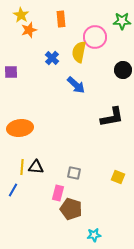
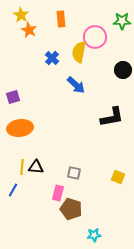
orange star: rotated 28 degrees counterclockwise
purple square: moved 2 px right, 25 px down; rotated 16 degrees counterclockwise
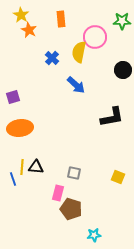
blue line: moved 11 px up; rotated 48 degrees counterclockwise
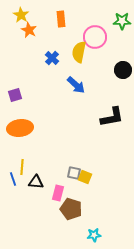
purple square: moved 2 px right, 2 px up
black triangle: moved 15 px down
yellow square: moved 33 px left
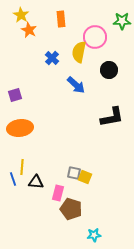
black circle: moved 14 px left
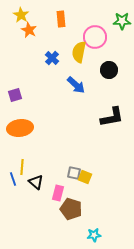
black triangle: rotated 35 degrees clockwise
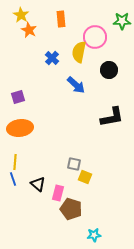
purple square: moved 3 px right, 2 px down
yellow line: moved 7 px left, 5 px up
gray square: moved 9 px up
black triangle: moved 2 px right, 2 px down
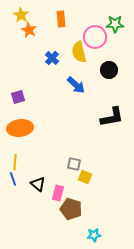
green star: moved 7 px left, 3 px down
yellow semicircle: rotated 25 degrees counterclockwise
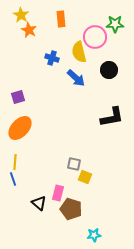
blue cross: rotated 24 degrees counterclockwise
blue arrow: moved 7 px up
orange ellipse: rotated 40 degrees counterclockwise
black triangle: moved 1 px right, 19 px down
